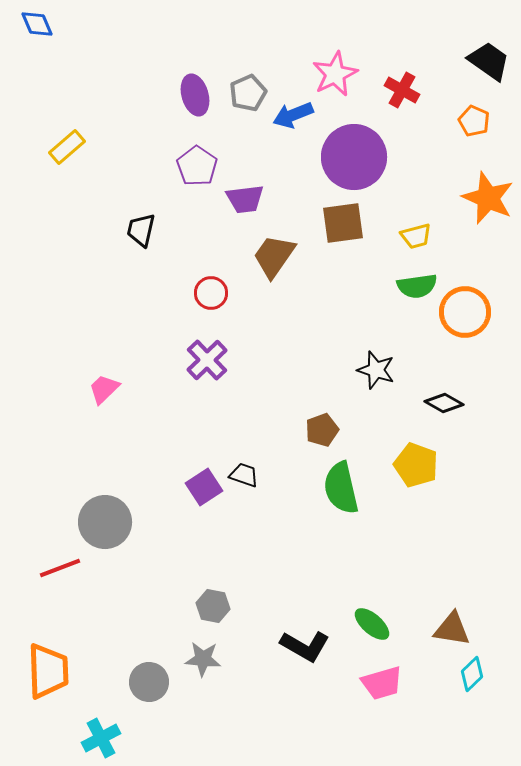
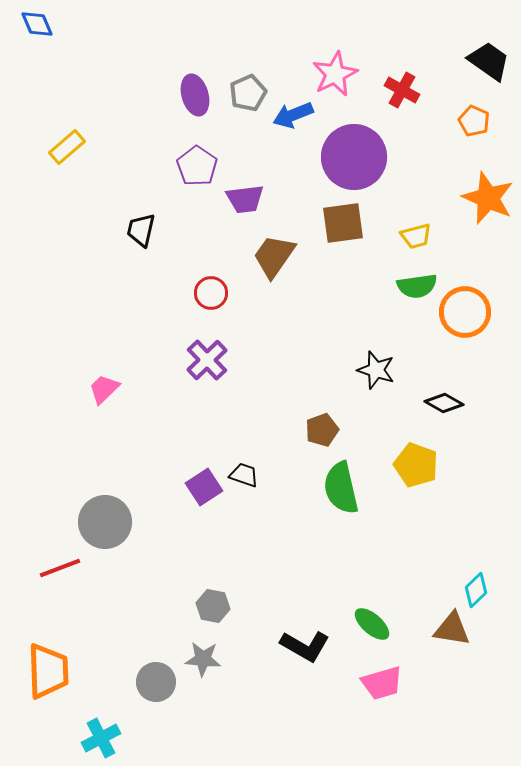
cyan diamond at (472, 674): moved 4 px right, 84 px up
gray circle at (149, 682): moved 7 px right
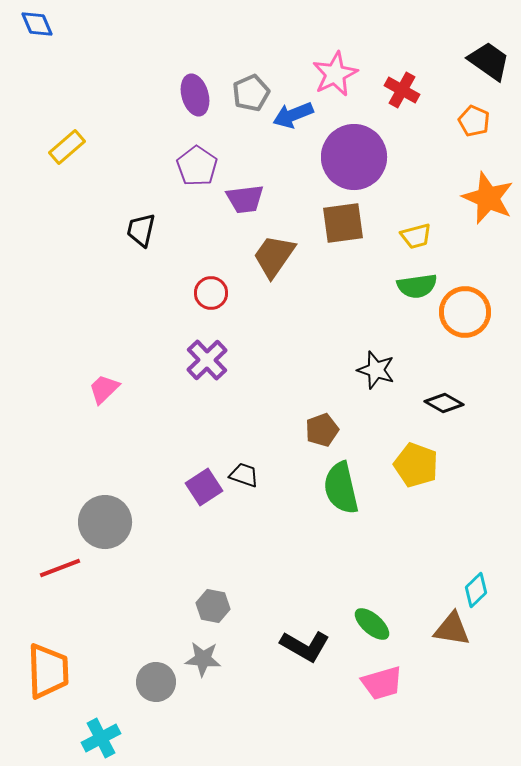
gray pentagon at (248, 93): moved 3 px right
